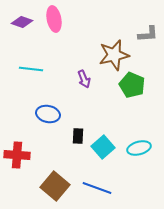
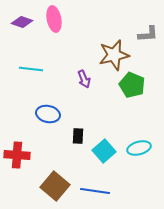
cyan square: moved 1 px right, 4 px down
blue line: moved 2 px left, 3 px down; rotated 12 degrees counterclockwise
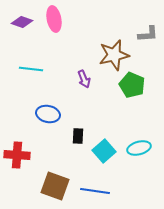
brown square: rotated 20 degrees counterclockwise
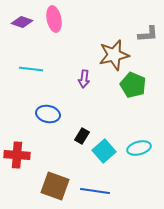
purple arrow: rotated 30 degrees clockwise
green pentagon: moved 1 px right
black rectangle: moved 4 px right; rotated 28 degrees clockwise
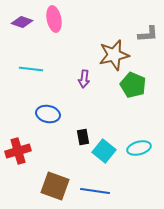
black rectangle: moved 1 px right, 1 px down; rotated 42 degrees counterclockwise
cyan square: rotated 10 degrees counterclockwise
red cross: moved 1 px right, 4 px up; rotated 20 degrees counterclockwise
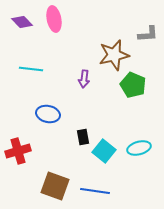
purple diamond: rotated 25 degrees clockwise
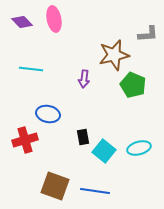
red cross: moved 7 px right, 11 px up
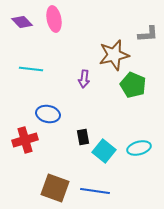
brown square: moved 2 px down
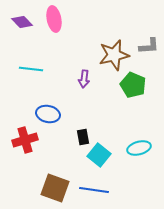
gray L-shape: moved 1 px right, 12 px down
cyan square: moved 5 px left, 4 px down
blue line: moved 1 px left, 1 px up
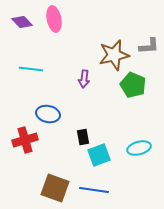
cyan square: rotated 30 degrees clockwise
